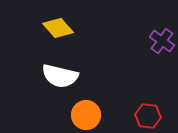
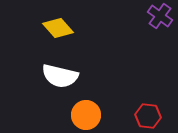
purple cross: moved 2 px left, 25 px up
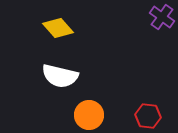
purple cross: moved 2 px right, 1 px down
orange circle: moved 3 px right
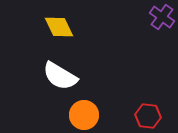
yellow diamond: moved 1 px right, 1 px up; rotated 16 degrees clockwise
white semicircle: rotated 18 degrees clockwise
orange circle: moved 5 px left
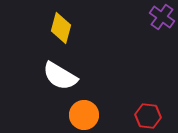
yellow diamond: moved 2 px right, 1 px down; rotated 40 degrees clockwise
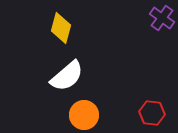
purple cross: moved 1 px down
white semicircle: moved 7 px right; rotated 72 degrees counterclockwise
red hexagon: moved 4 px right, 3 px up
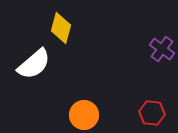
purple cross: moved 31 px down
white semicircle: moved 33 px left, 12 px up
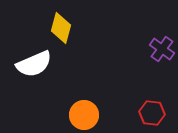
white semicircle: rotated 18 degrees clockwise
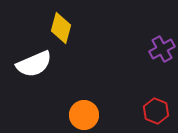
purple cross: rotated 25 degrees clockwise
red hexagon: moved 4 px right, 2 px up; rotated 15 degrees clockwise
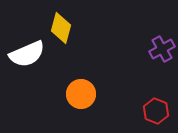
white semicircle: moved 7 px left, 10 px up
orange circle: moved 3 px left, 21 px up
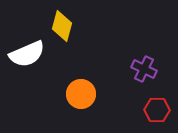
yellow diamond: moved 1 px right, 2 px up
purple cross: moved 18 px left, 20 px down; rotated 35 degrees counterclockwise
red hexagon: moved 1 px right, 1 px up; rotated 20 degrees counterclockwise
